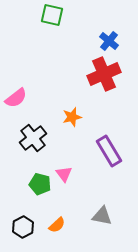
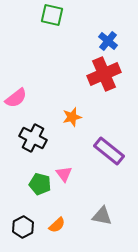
blue cross: moved 1 px left
black cross: rotated 24 degrees counterclockwise
purple rectangle: rotated 20 degrees counterclockwise
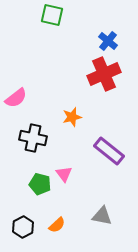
black cross: rotated 16 degrees counterclockwise
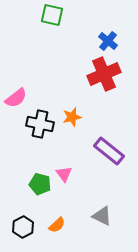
black cross: moved 7 px right, 14 px up
gray triangle: rotated 15 degrees clockwise
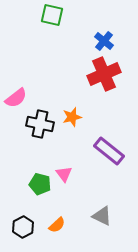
blue cross: moved 4 px left
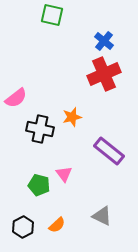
black cross: moved 5 px down
green pentagon: moved 1 px left, 1 px down
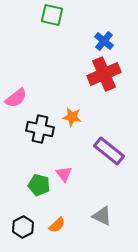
orange star: rotated 24 degrees clockwise
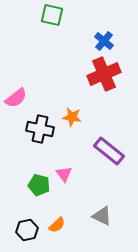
black hexagon: moved 4 px right, 3 px down; rotated 15 degrees clockwise
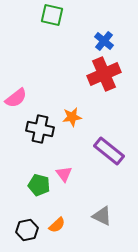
orange star: rotated 18 degrees counterclockwise
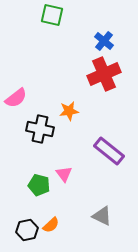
orange star: moved 3 px left, 6 px up
orange semicircle: moved 6 px left
